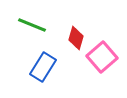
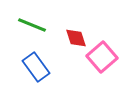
red diamond: rotated 35 degrees counterclockwise
blue rectangle: moved 7 px left; rotated 68 degrees counterclockwise
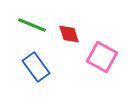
red diamond: moved 7 px left, 4 px up
pink square: rotated 20 degrees counterclockwise
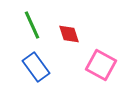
green line: rotated 44 degrees clockwise
pink square: moved 1 px left, 8 px down
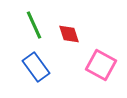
green line: moved 2 px right
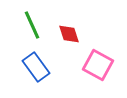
green line: moved 2 px left
pink square: moved 3 px left
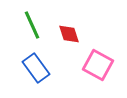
blue rectangle: moved 1 px down
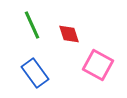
blue rectangle: moved 1 px left, 5 px down
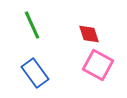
red diamond: moved 20 px right
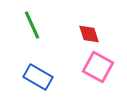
pink square: moved 2 px down
blue rectangle: moved 3 px right, 4 px down; rotated 24 degrees counterclockwise
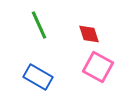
green line: moved 7 px right
